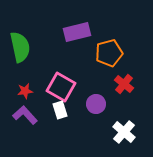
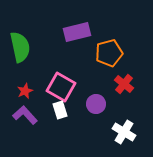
red star: rotated 14 degrees counterclockwise
white cross: rotated 10 degrees counterclockwise
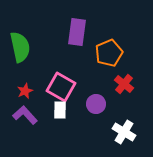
purple rectangle: rotated 68 degrees counterclockwise
orange pentagon: rotated 8 degrees counterclockwise
white rectangle: rotated 18 degrees clockwise
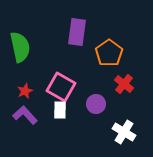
orange pentagon: rotated 12 degrees counterclockwise
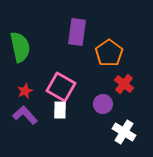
purple circle: moved 7 px right
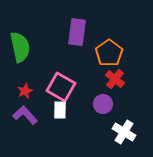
red cross: moved 9 px left, 5 px up
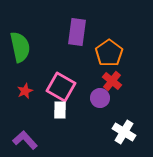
red cross: moved 3 px left, 2 px down
purple circle: moved 3 px left, 6 px up
purple L-shape: moved 25 px down
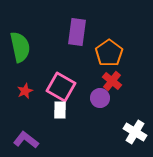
white cross: moved 11 px right
purple L-shape: moved 1 px right; rotated 10 degrees counterclockwise
